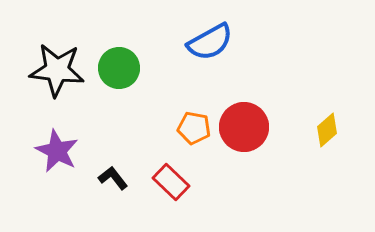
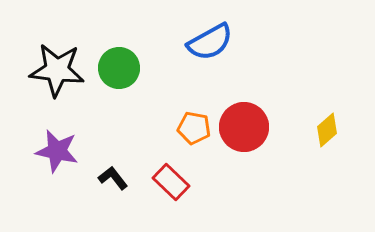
purple star: rotated 15 degrees counterclockwise
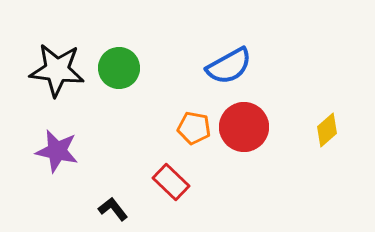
blue semicircle: moved 19 px right, 24 px down
black L-shape: moved 31 px down
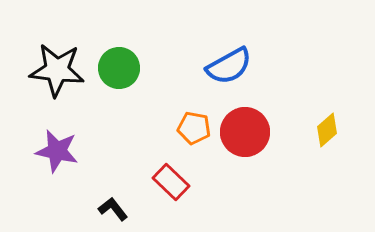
red circle: moved 1 px right, 5 px down
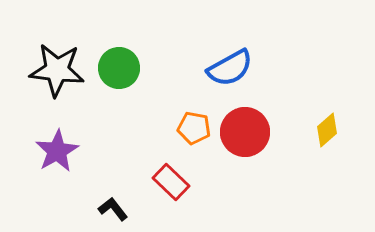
blue semicircle: moved 1 px right, 2 px down
purple star: rotated 30 degrees clockwise
